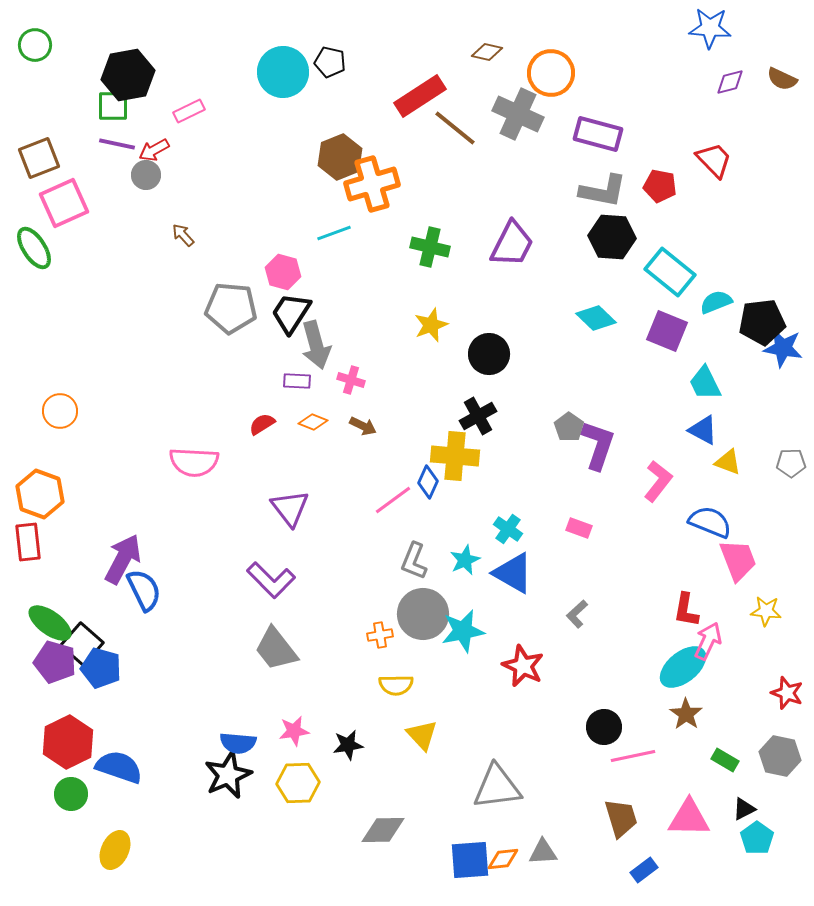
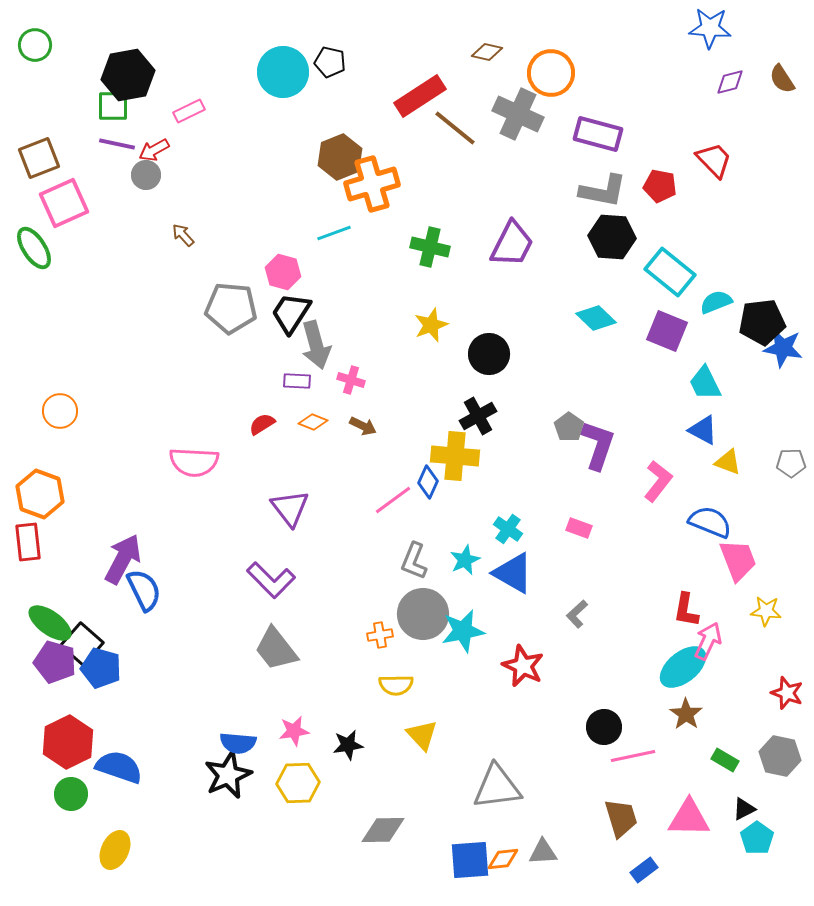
brown semicircle at (782, 79): rotated 32 degrees clockwise
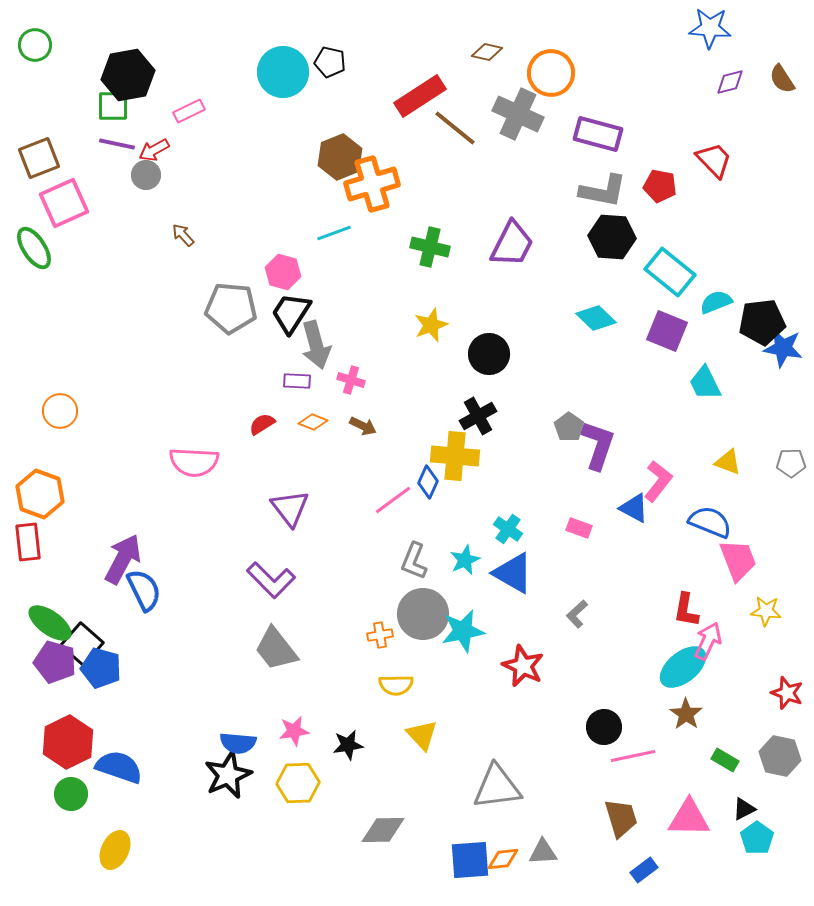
blue triangle at (703, 430): moved 69 px left, 78 px down
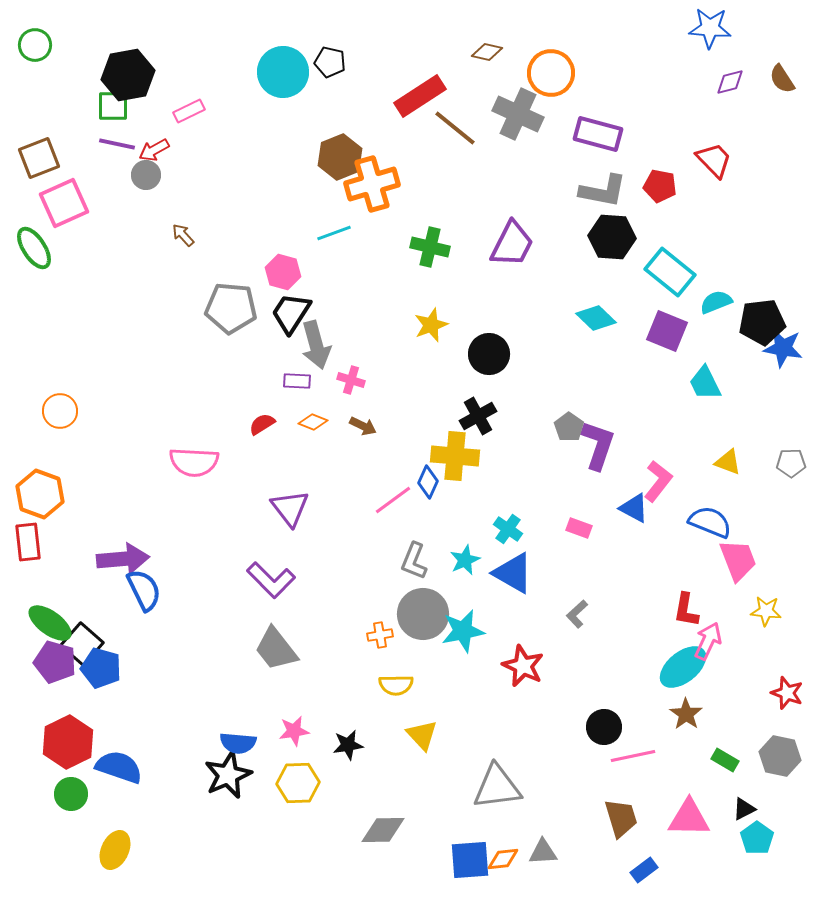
purple arrow at (123, 559): rotated 57 degrees clockwise
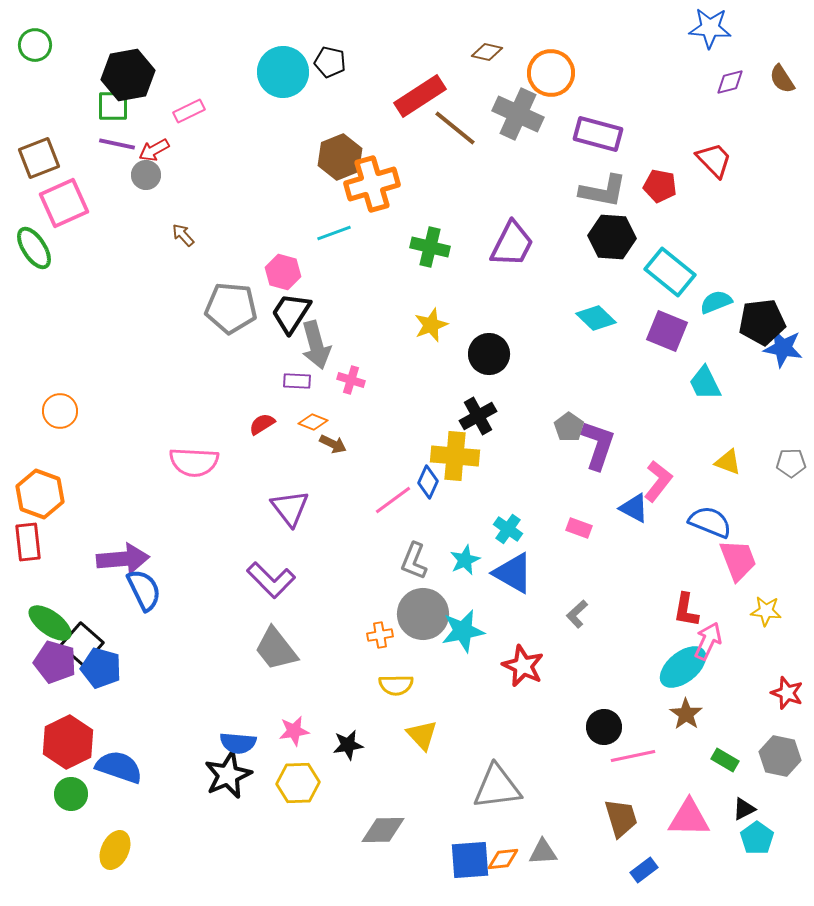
brown arrow at (363, 426): moved 30 px left, 18 px down
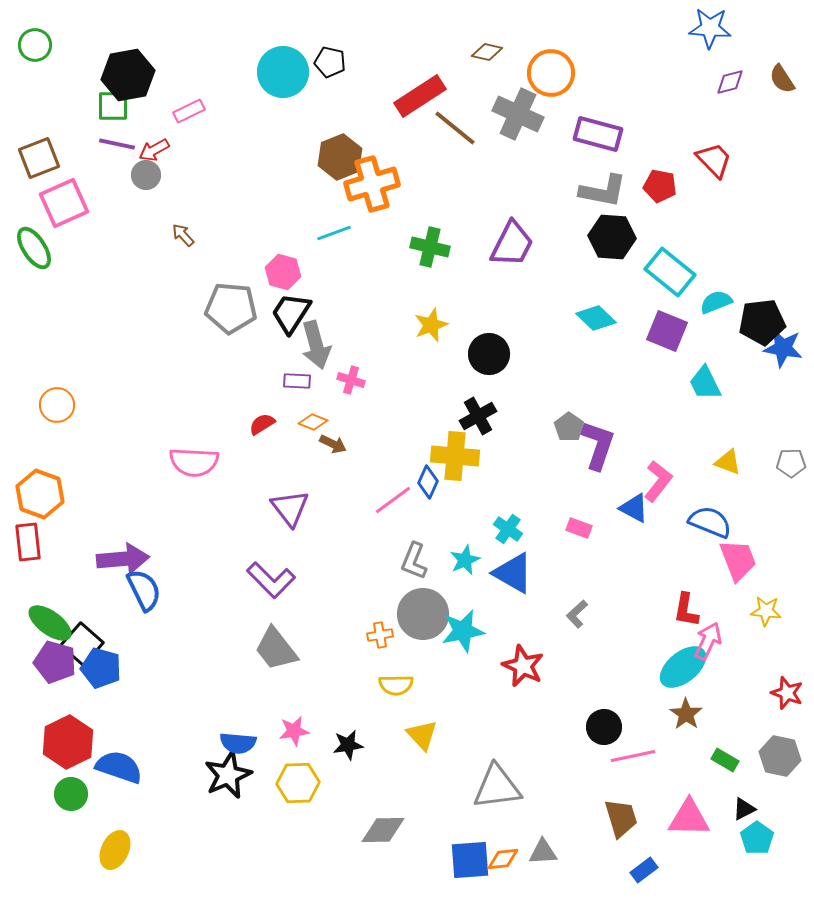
orange circle at (60, 411): moved 3 px left, 6 px up
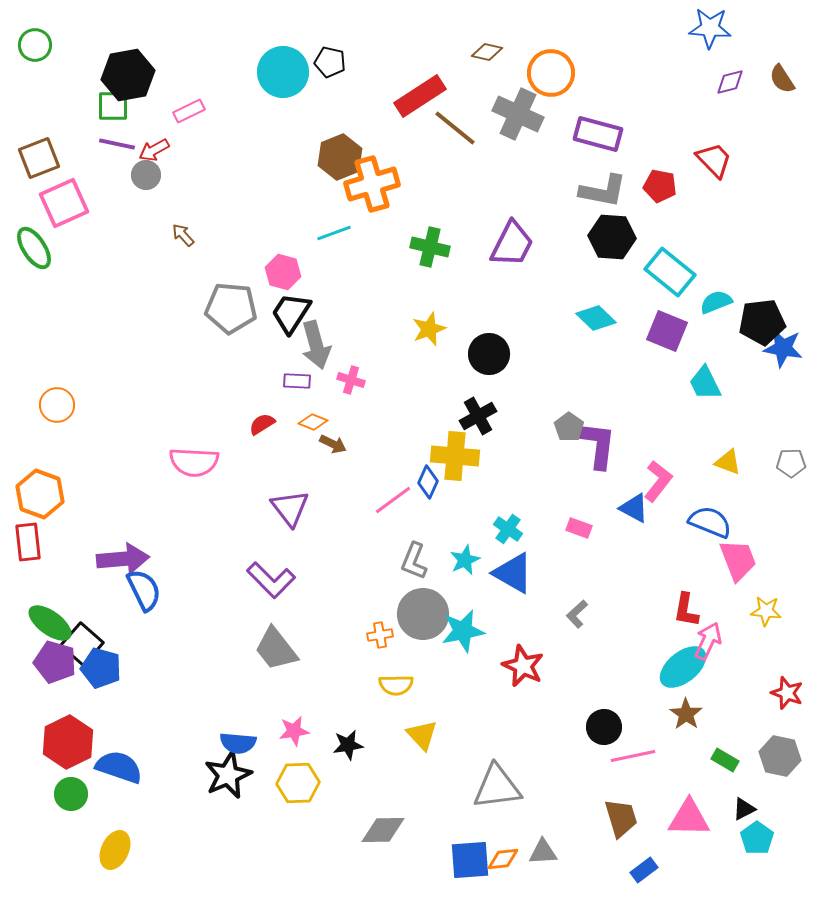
yellow star at (431, 325): moved 2 px left, 4 px down
purple L-shape at (598, 445): rotated 12 degrees counterclockwise
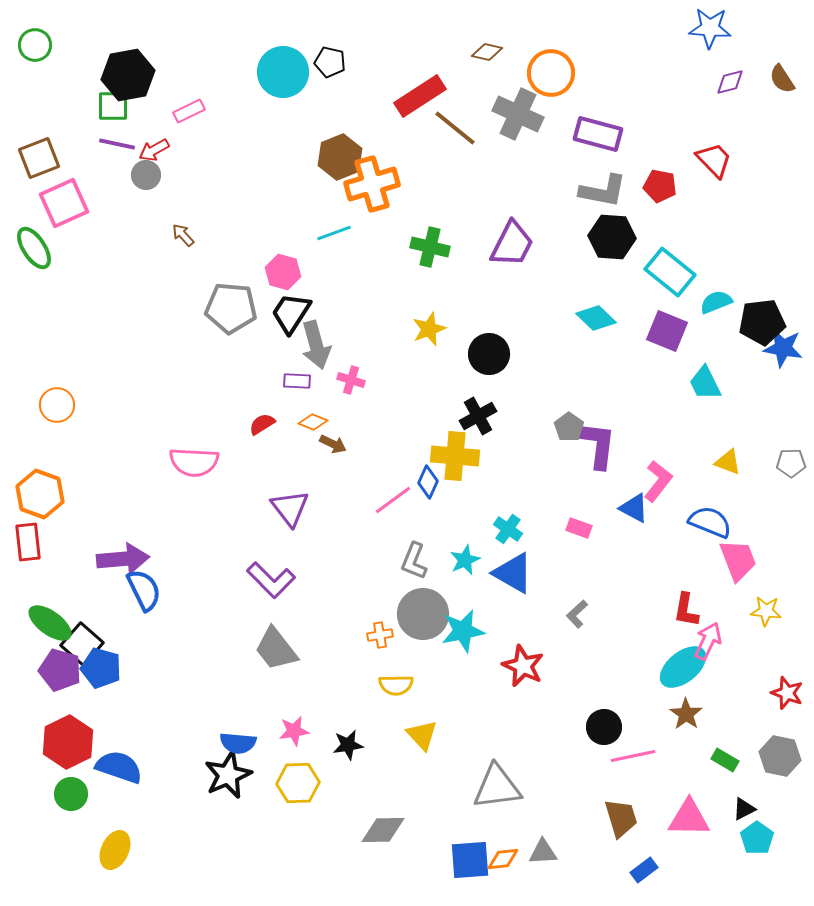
purple pentagon at (55, 662): moved 5 px right, 8 px down
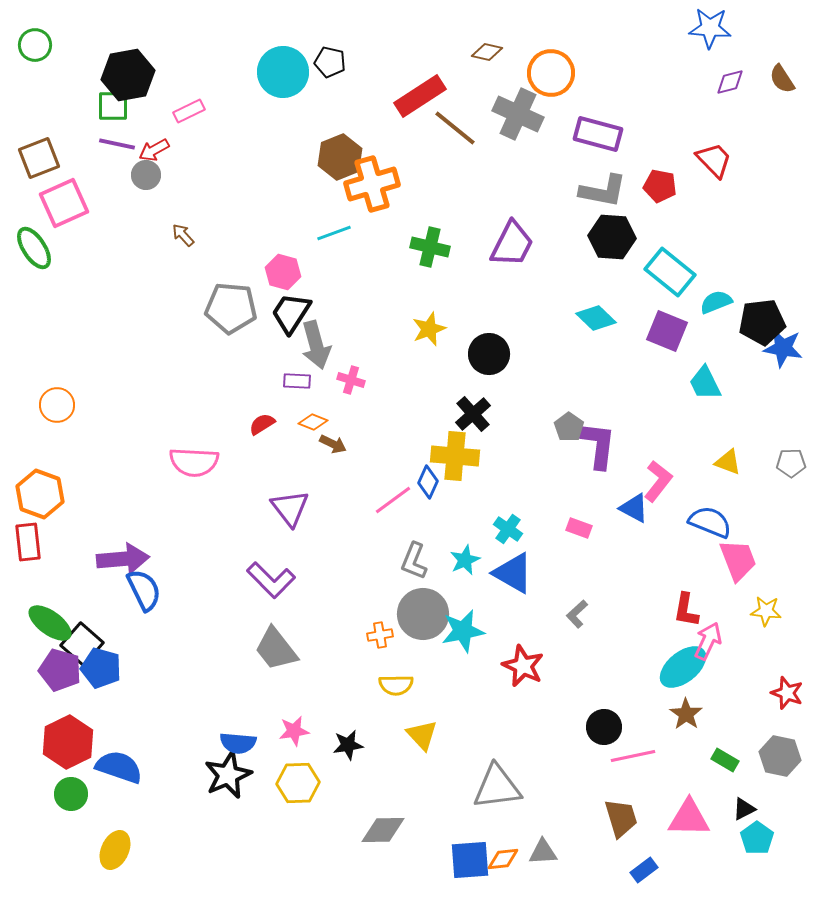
black cross at (478, 416): moved 5 px left, 2 px up; rotated 12 degrees counterclockwise
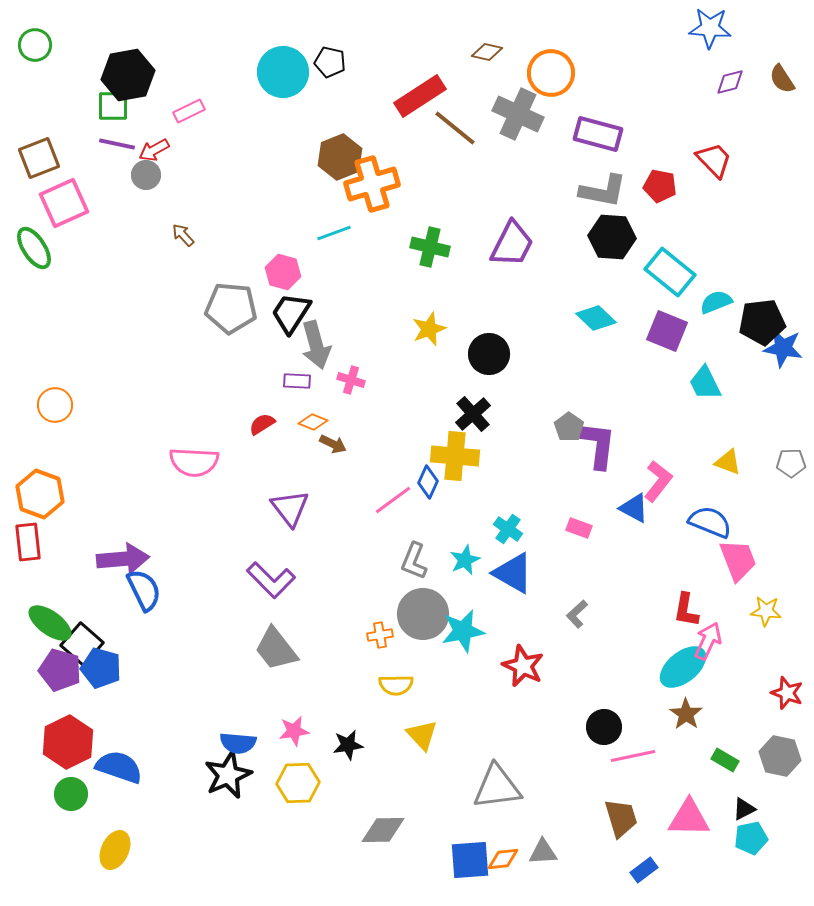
orange circle at (57, 405): moved 2 px left
cyan pentagon at (757, 838): moved 6 px left; rotated 24 degrees clockwise
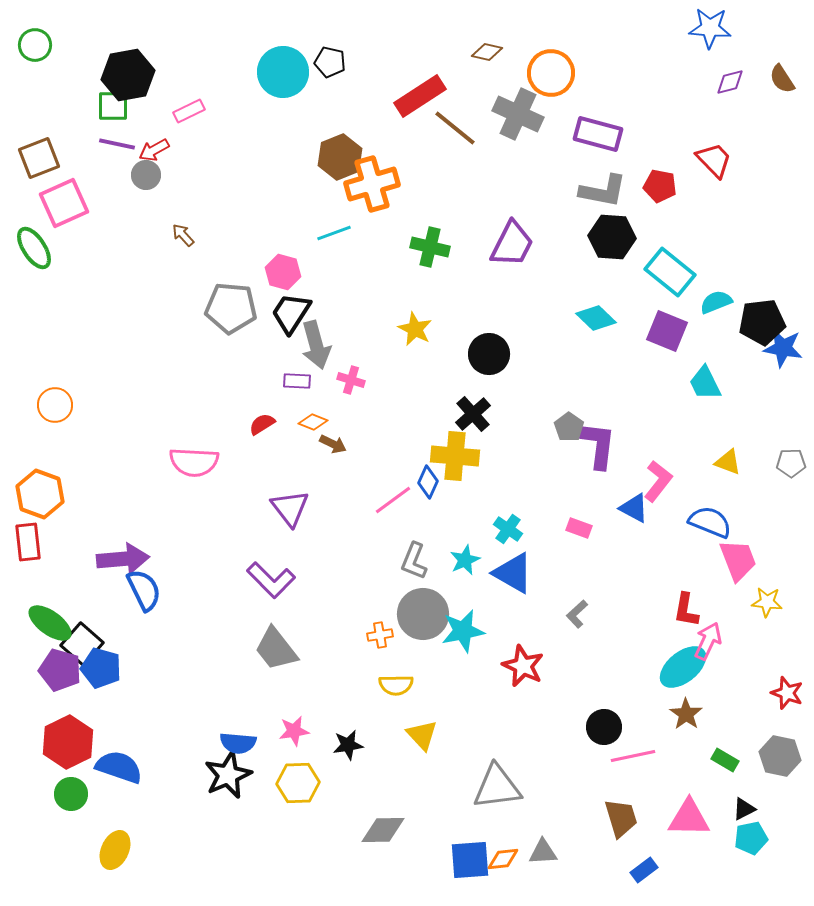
yellow star at (429, 329): moved 14 px left; rotated 24 degrees counterclockwise
yellow star at (766, 611): moved 1 px right, 9 px up
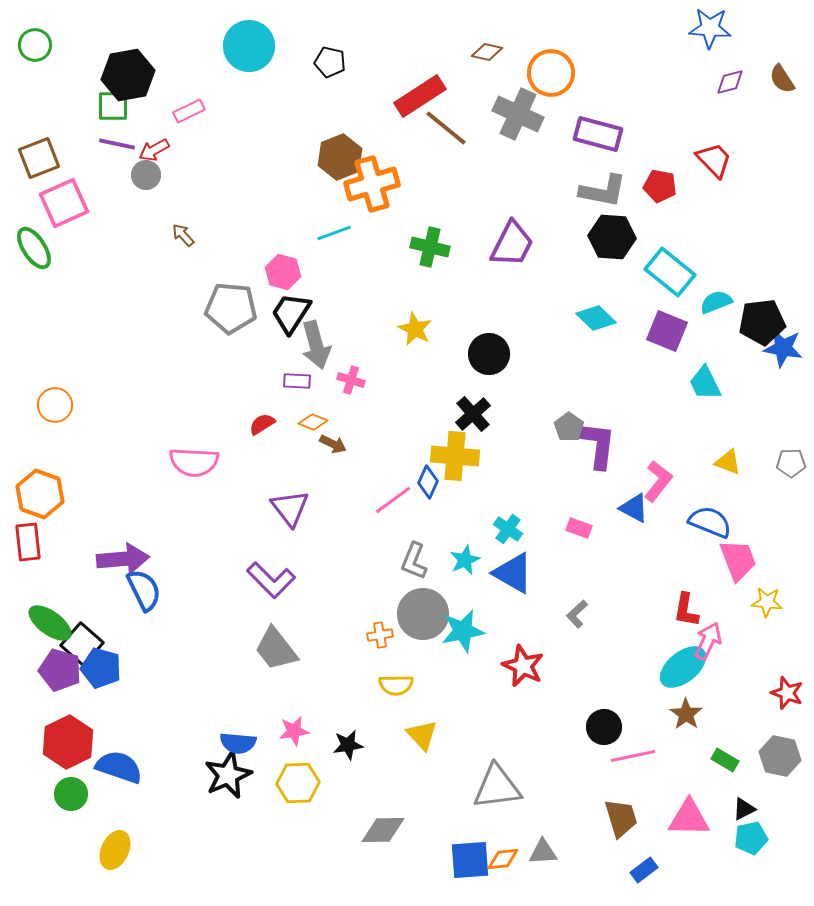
cyan circle at (283, 72): moved 34 px left, 26 px up
brown line at (455, 128): moved 9 px left
